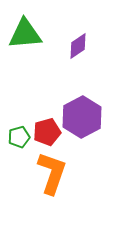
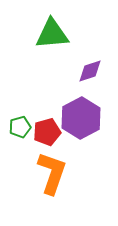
green triangle: moved 27 px right
purple diamond: moved 12 px right, 25 px down; rotated 16 degrees clockwise
purple hexagon: moved 1 px left, 1 px down
green pentagon: moved 1 px right, 10 px up
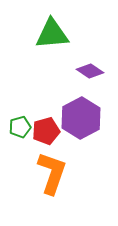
purple diamond: rotated 52 degrees clockwise
red pentagon: moved 1 px left, 1 px up
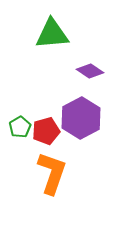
green pentagon: rotated 15 degrees counterclockwise
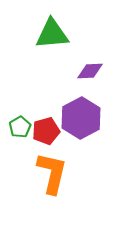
purple diamond: rotated 36 degrees counterclockwise
orange L-shape: rotated 6 degrees counterclockwise
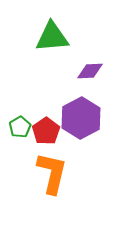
green triangle: moved 3 px down
red pentagon: rotated 20 degrees counterclockwise
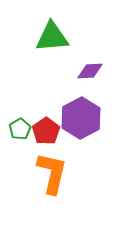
green pentagon: moved 2 px down
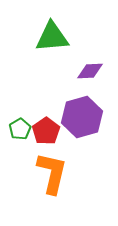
purple hexagon: moved 1 px right, 1 px up; rotated 12 degrees clockwise
